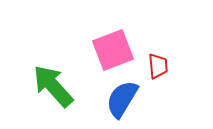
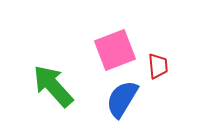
pink square: moved 2 px right
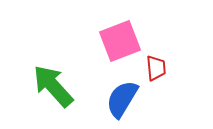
pink square: moved 5 px right, 9 px up
red trapezoid: moved 2 px left, 2 px down
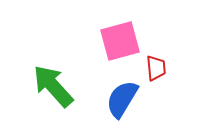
pink square: rotated 6 degrees clockwise
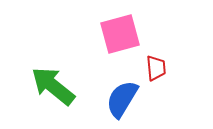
pink square: moved 7 px up
green arrow: rotated 9 degrees counterclockwise
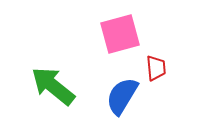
blue semicircle: moved 3 px up
